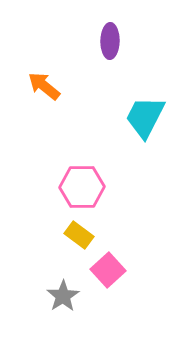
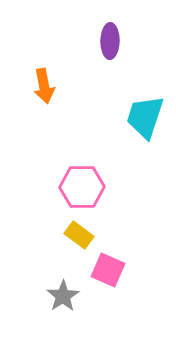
orange arrow: rotated 140 degrees counterclockwise
cyan trapezoid: rotated 9 degrees counterclockwise
pink square: rotated 24 degrees counterclockwise
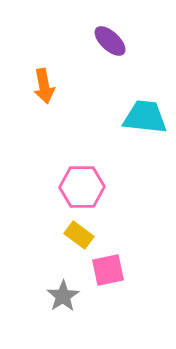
purple ellipse: rotated 48 degrees counterclockwise
cyan trapezoid: rotated 78 degrees clockwise
pink square: rotated 36 degrees counterclockwise
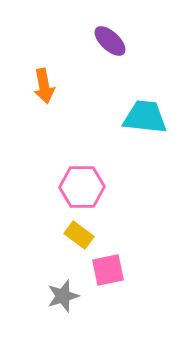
gray star: rotated 16 degrees clockwise
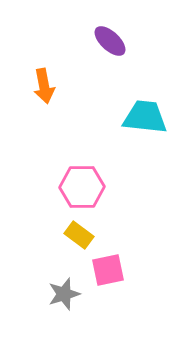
gray star: moved 1 px right, 2 px up
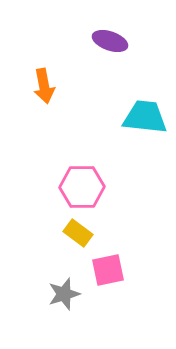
purple ellipse: rotated 24 degrees counterclockwise
yellow rectangle: moved 1 px left, 2 px up
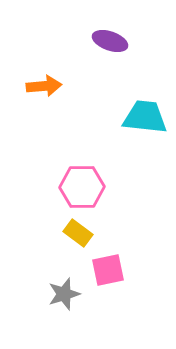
orange arrow: rotated 84 degrees counterclockwise
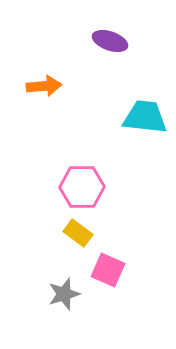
pink square: rotated 36 degrees clockwise
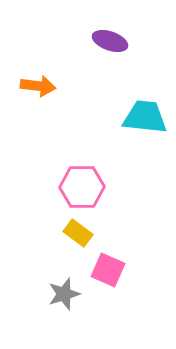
orange arrow: moved 6 px left; rotated 12 degrees clockwise
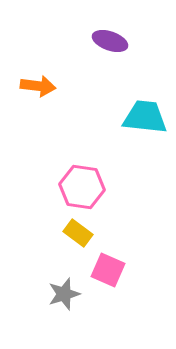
pink hexagon: rotated 9 degrees clockwise
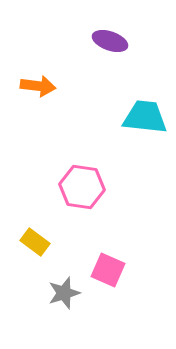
yellow rectangle: moved 43 px left, 9 px down
gray star: moved 1 px up
